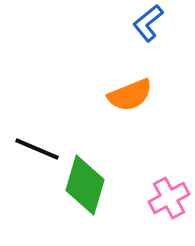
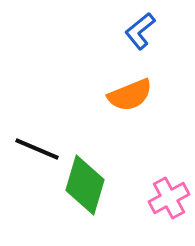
blue L-shape: moved 8 px left, 8 px down
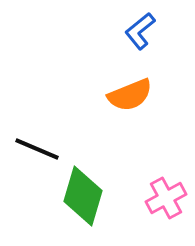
green diamond: moved 2 px left, 11 px down
pink cross: moved 3 px left
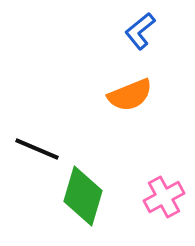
pink cross: moved 2 px left, 1 px up
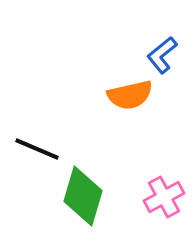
blue L-shape: moved 22 px right, 24 px down
orange semicircle: rotated 9 degrees clockwise
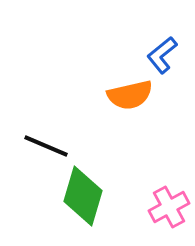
black line: moved 9 px right, 3 px up
pink cross: moved 5 px right, 10 px down
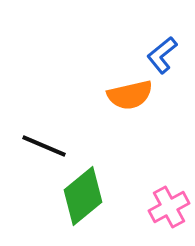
black line: moved 2 px left
green diamond: rotated 34 degrees clockwise
